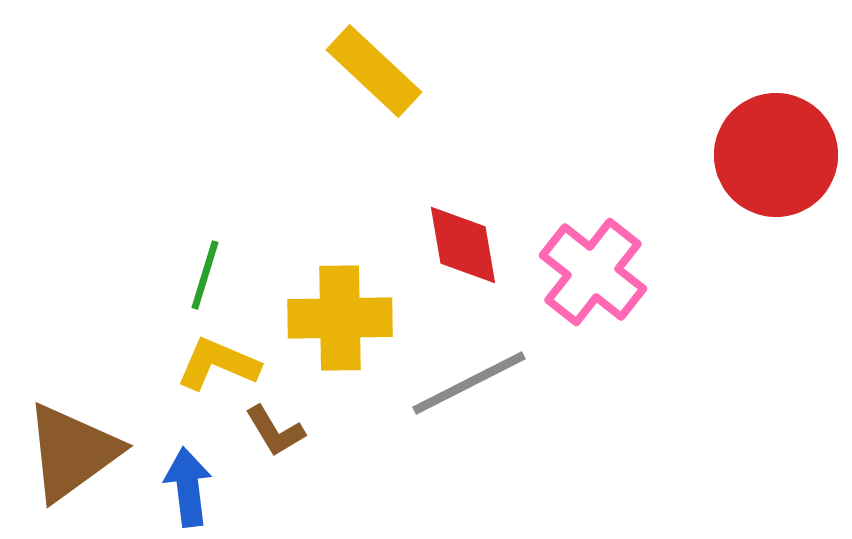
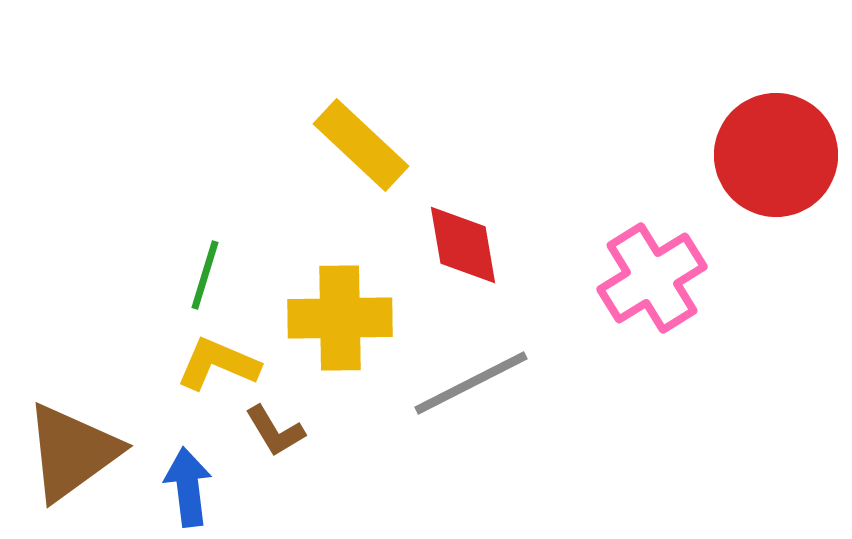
yellow rectangle: moved 13 px left, 74 px down
pink cross: moved 59 px right, 6 px down; rotated 20 degrees clockwise
gray line: moved 2 px right
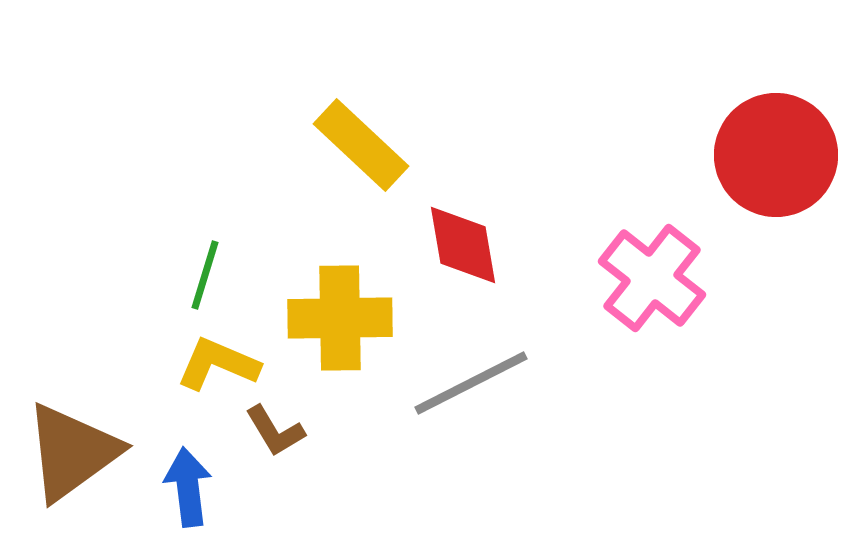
pink cross: rotated 20 degrees counterclockwise
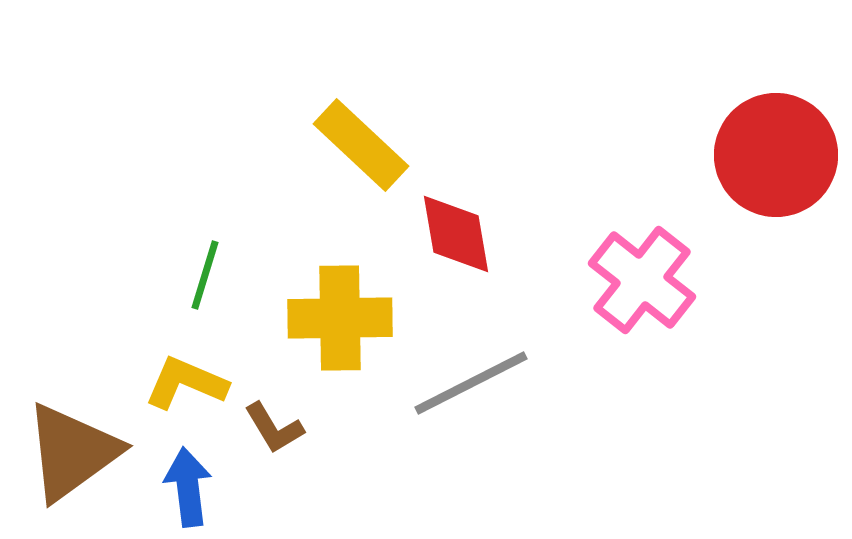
red diamond: moved 7 px left, 11 px up
pink cross: moved 10 px left, 2 px down
yellow L-shape: moved 32 px left, 19 px down
brown L-shape: moved 1 px left, 3 px up
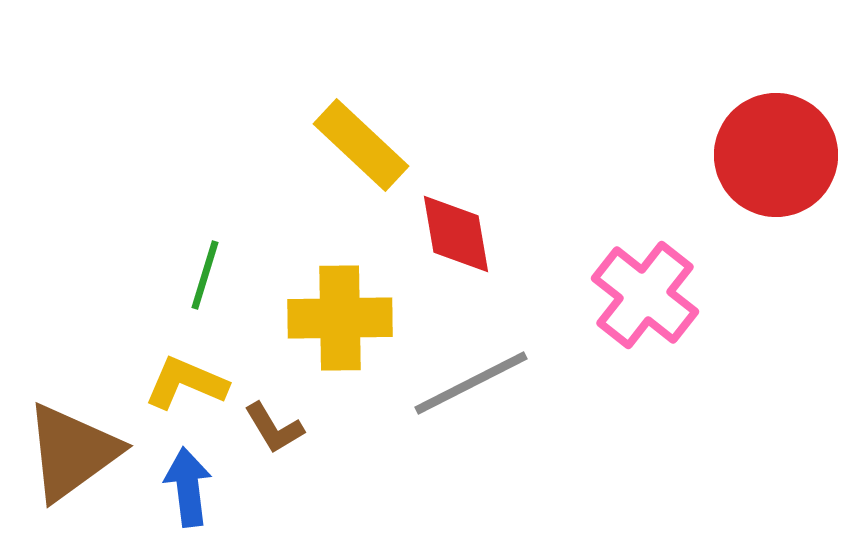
pink cross: moved 3 px right, 15 px down
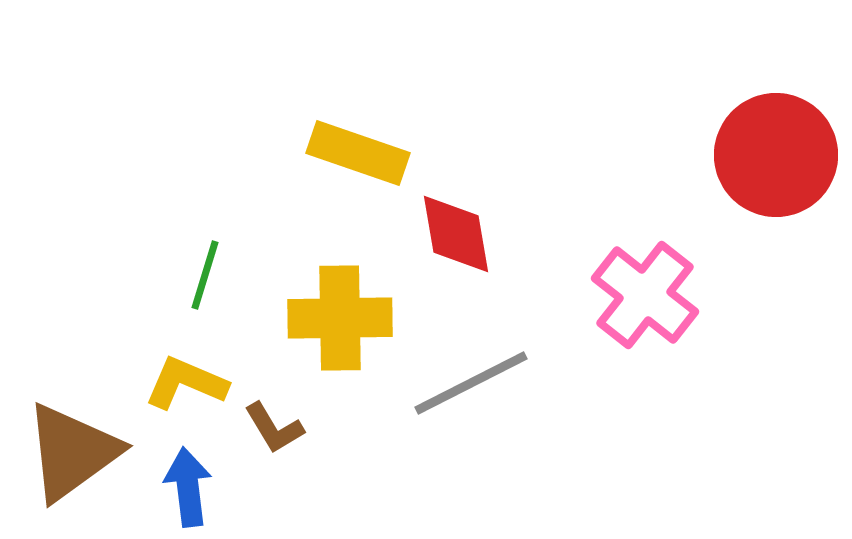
yellow rectangle: moved 3 px left, 8 px down; rotated 24 degrees counterclockwise
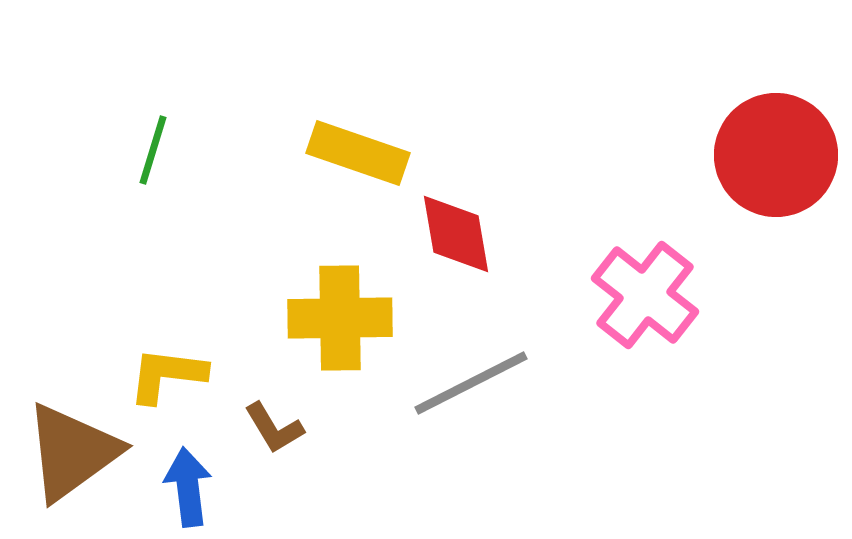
green line: moved 52 px left, 125 px up
yellow L-shape: moved 19 px left, 8 px up; rotated 16 degrees counterclockwise
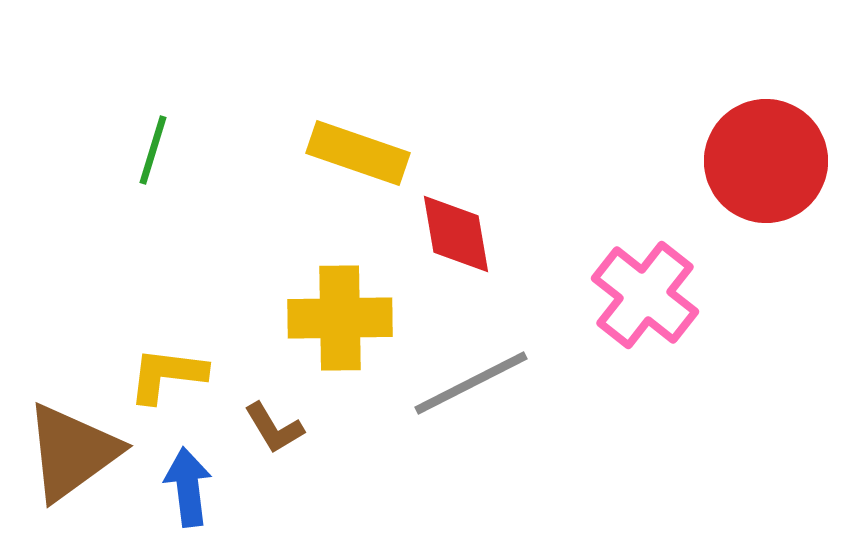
red circle: moved 10 px left, 6 px down
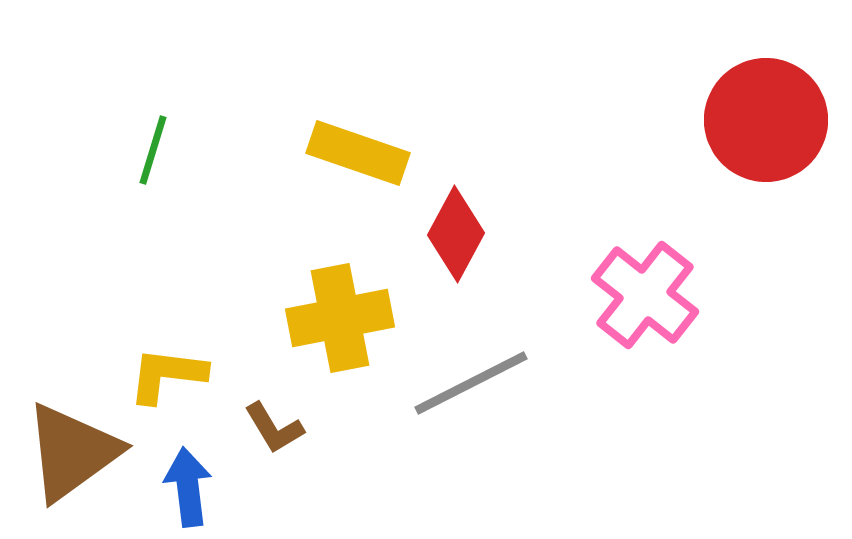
red circle: moved 41 px up
red diamond: rotated 38 degrees clockwise
yellow cross: rotated 10 degrees counterclockwise
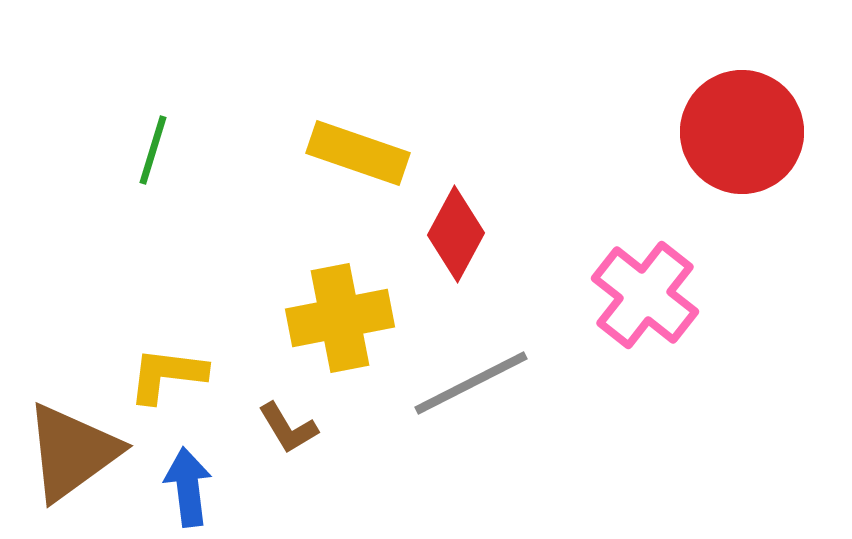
red circle: moved 24 px left, 12 px down
brown L-shape: moved 14 px right
